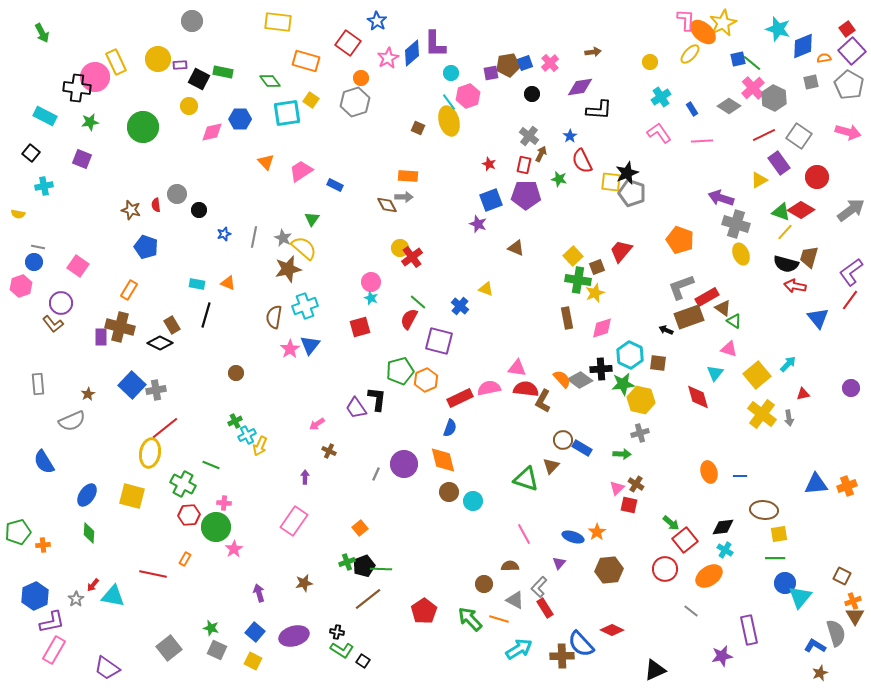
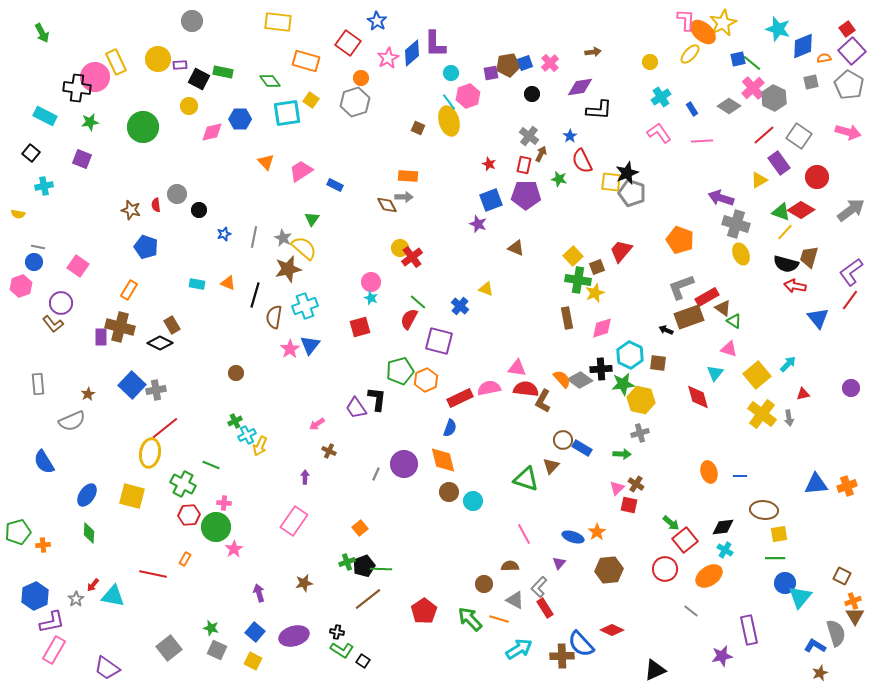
red line at (764, 135): rotated 15 degrees counterclockwise
black line at (206, 315): moved 49 px right, 20 px up
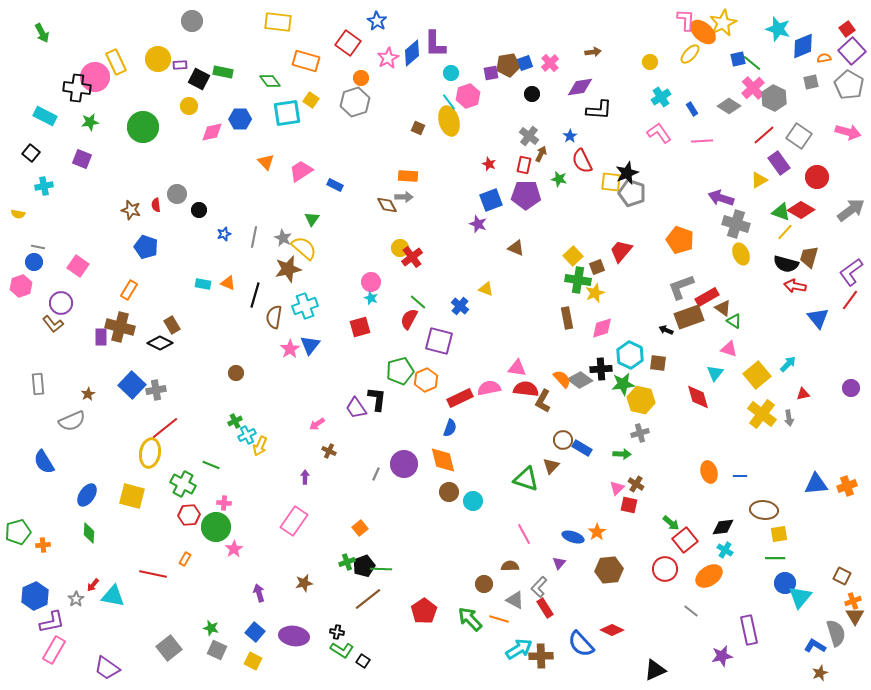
cyan rectangle at (197, 284): moved 6 px right
purple ellipse at (294, 636): rotated 24 degrees clockwise
brown cross at (562, 656): moved 21 px left
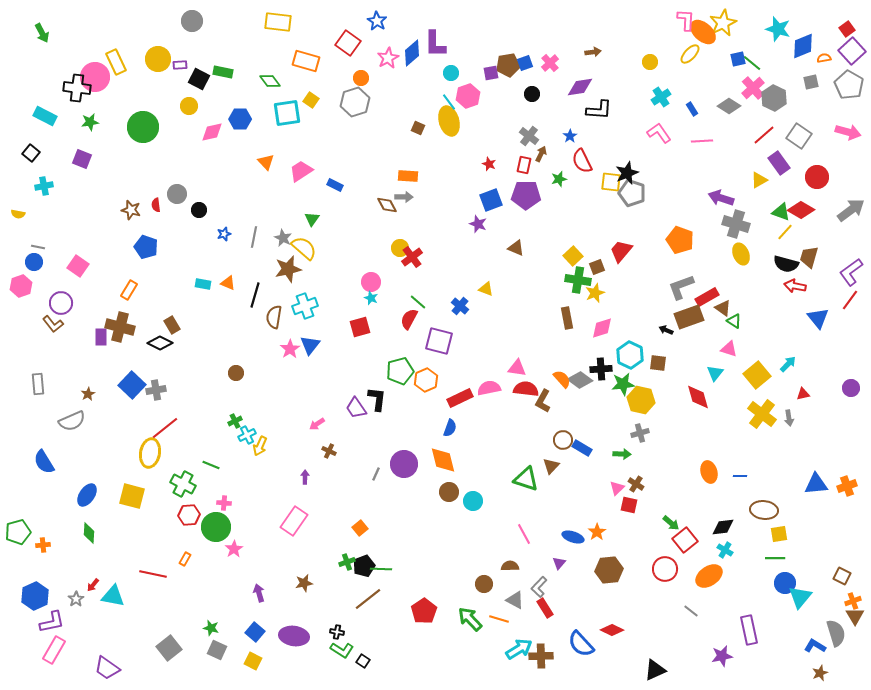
green star at (559, 179): rotated 28 degrees counterclockwise
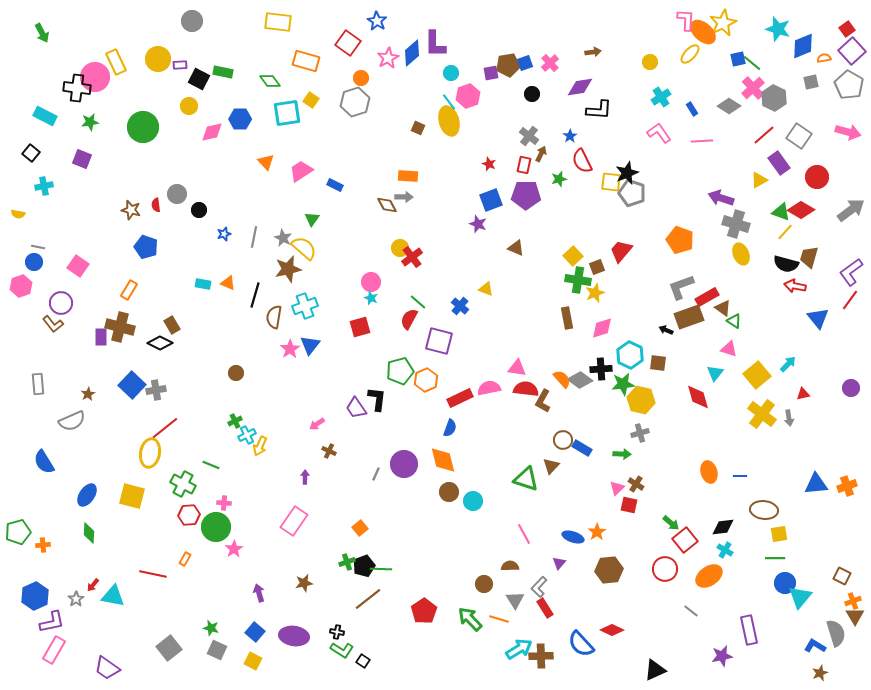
gray triangle at (515, 600): rotated 30 degrees clockwise
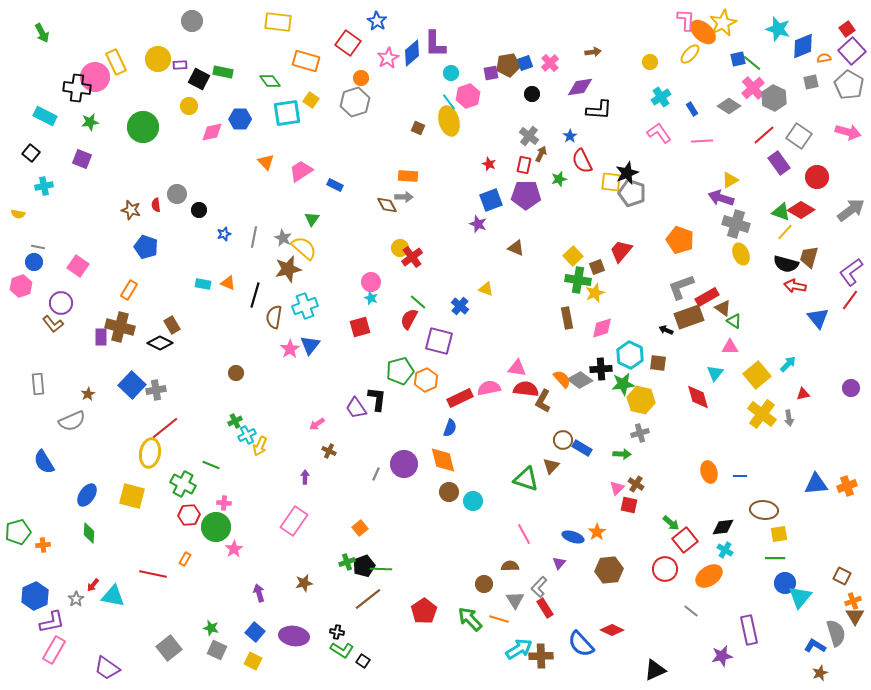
yellow triangle at (759, 180): moved 29 px left
pink triangle at (729, 349): moved 1 px right, 2 px up; rotated 18 degrees counterclockwise
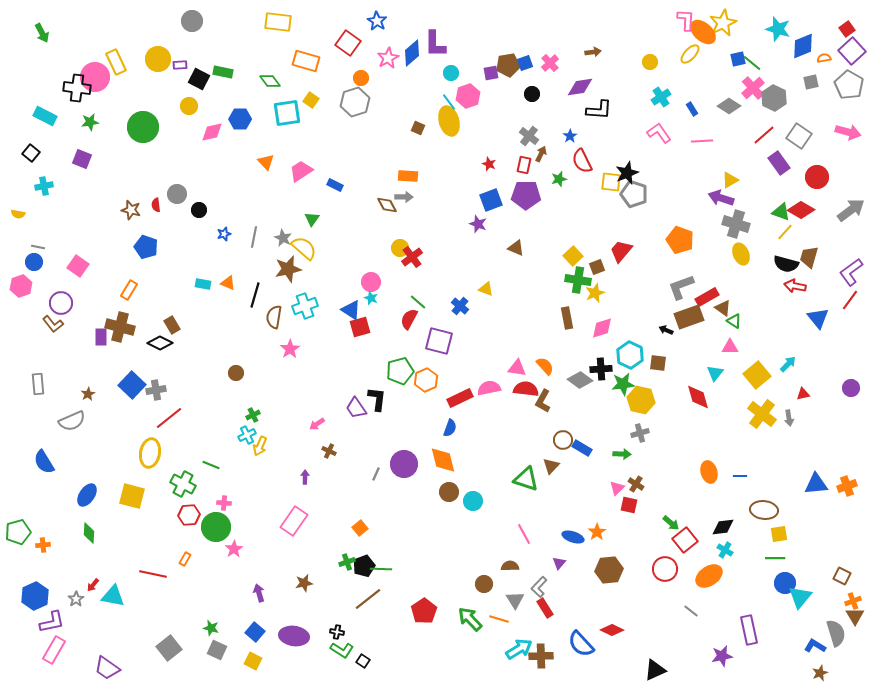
gray pentagon at (632, 193): moved 2 px right, 1 px down
blue triangle at (310, 345): moved 41 px right, 35 px up; rotated 35 degrees counterclockwise
orange semicircle at (562, 379): moved 17 px left, 13 px up
green cross at (235, 421): moved 18 px right, 6 px up
red line at (165, 428): moved 4 px right, 10 px up
